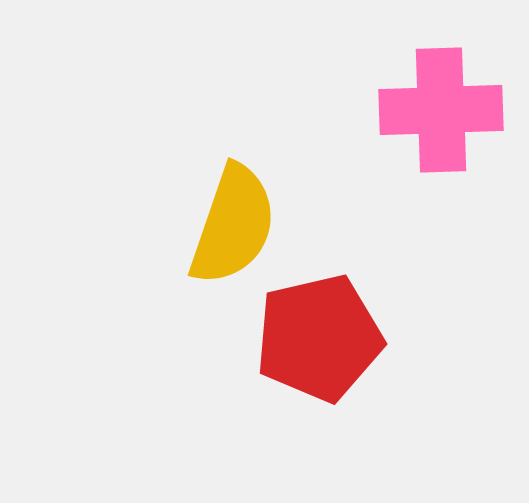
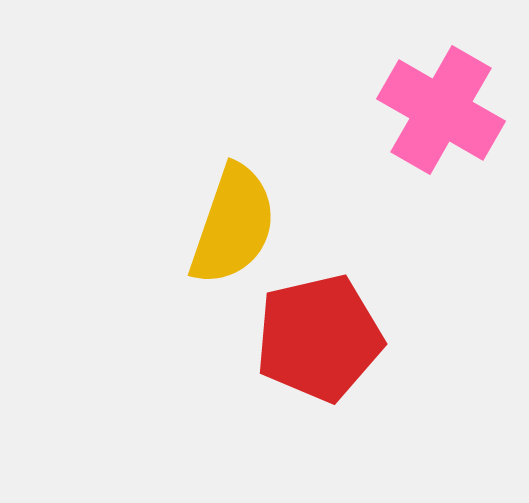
pink cross: rotated 32 degrees clockwise
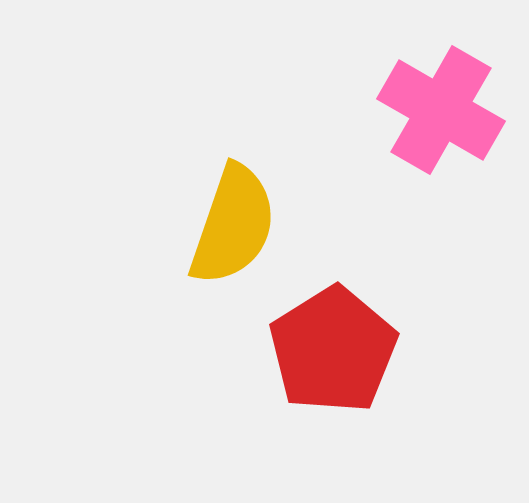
red pentagon: moved 14 px right, 12 px down; rotated 19 degrees counterclockwise
